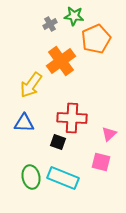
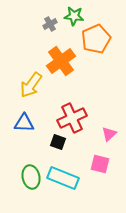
red cross: rotated 28 degrees counterclockwise
pink square: moved 1 px left, 2 px down
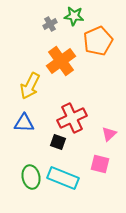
orange pentagon: moved 2 px right, 2 px down
yellow arrow: moved 1 px left, 1 px down; rotated 8 degrees counterclockwise
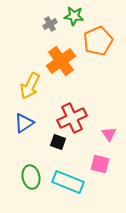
blue triangle: rotated 35 degrees counterclockwise
pink triangle: rotated 21 degrees counterclockwise
cyan rectangle: moved 5 px right, 4 px down
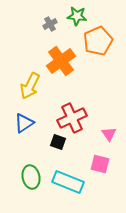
green star: moved 3 px right
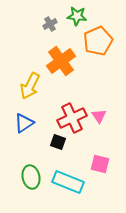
pink triangle: moved 10 px left, 18 px up
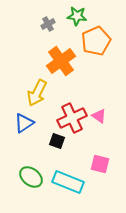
gray cross: moved 2 px left
orange pentagon: moved 2 px left
yellow arrow: moved 7 px right, 7 px down
pink triangle: rotated 21 degrees counterclockwise
black square: moved 1 px left, 1 px up
green ellipse: rotated 40 degrees counterclockwise
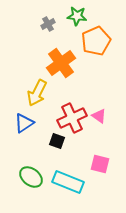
orange cross: moved 2 px down
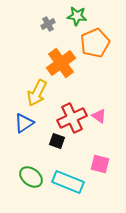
orange pentagon: moved 1 px left, 2 px down
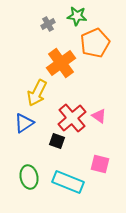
red cross: rotated 16 degrees counterclockwise
green ellipse: moved 2 px left; rotated 40 degrees clockwise
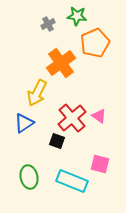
cyan rectangle: moved 4 px right, 1 px up
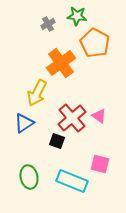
orange pentagon: rotated 20 degrees counterclockwise
